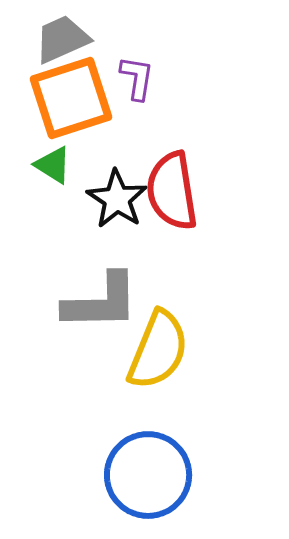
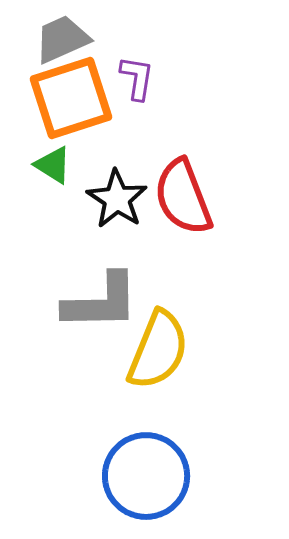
red semicircle: moved 11 px right, 6 px down; rotated 12 degrees counterclockwise
blue circle: moved 2 px left, 1 px down
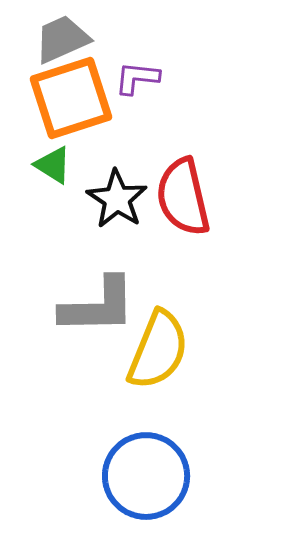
purple L-shape: rotated 93 degrees counterclockwise
red semicircle: rotated 8 degrees clockwise
gray L-shape: moved 3 px left, 4 px down
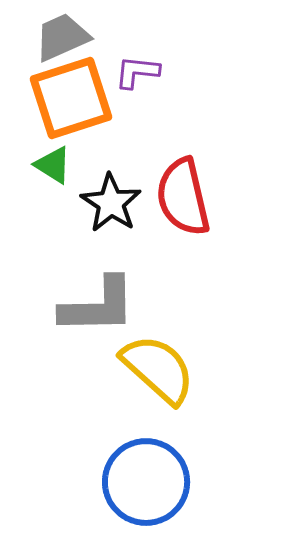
gray trapezoid: moved 2 px up
purple L-shape: moved 6 px up
black star: moved 6 px left, 4 px down
yellow semicircle: moved 19 px down; rotated 70 degrees counterclockwise
blue circle: moved 6 px down
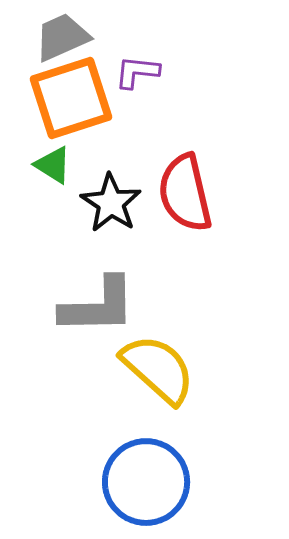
red semicircle: moved 2 px right, 4 px up
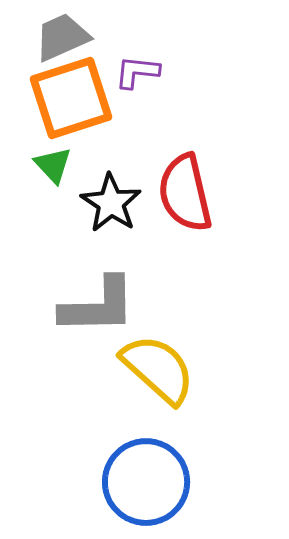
green triangle: rotated 15 degrees clockwise
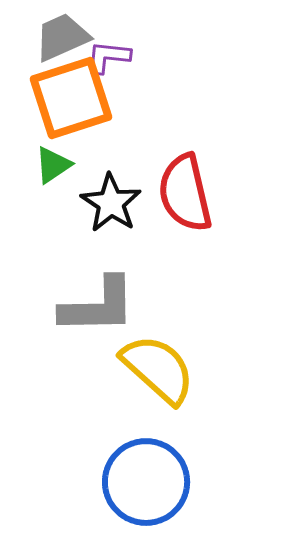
purple L-shape: moved 29 px left, 15 px up
green triangle: rotated 39 degrees clockwise
